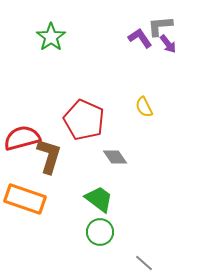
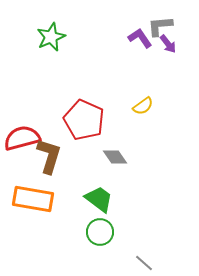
green star: rotated 12 degrees clockwise
yellow semicircle: moved 1 px left, 1 px up; rotated 100 degrees counterclockwise
orange rectangle: moved 8 px right; rotated 9 degrees counterclockwise
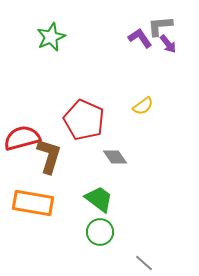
orange rectangle: moved 4 px down
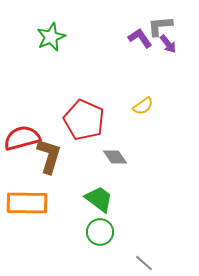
orange rectangle: moved 6 px left; rotated 9 degrees counterclockwise
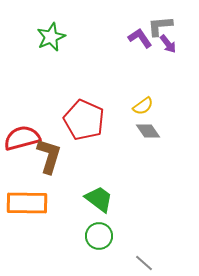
gray diamond: moved 33 px right, 26 px up
green circle: moved 1 px left, 4 px down
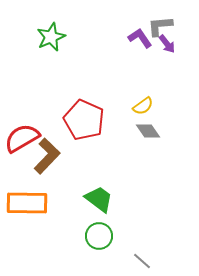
purple arrow: moved 1 px left
red semicircle: rotated 15 degrees counterclockwise
brown L-shape: moved 2 px left; rotated 27 degrees clockwise
gray line: moved 2 px left, 2 px up
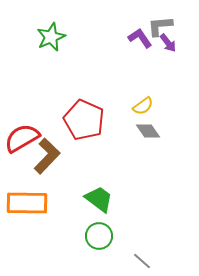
purple arrow: moved 1 px right, 1 px up
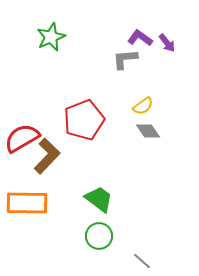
gray L-shape: moved 35 px left, 33 px down
purple L-shape: rotated 20 degrees counterclockwise
purple arrow: moved 1 px left
red pentagon: rotated 27 degrees clockwise
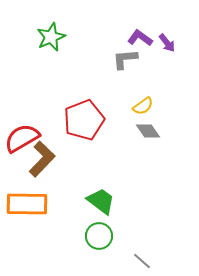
brown L-shape: moved 5 px left, 3 px down
green trapezoid: moved 2 px right, 2 px down
orange rectangle: moved 1 px down
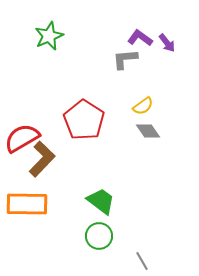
green star: moved 2 px left, 1 px up
red pentagon: rotated 18 degrees counterclockwise
gray line: rotated 18 degrees clockwise
